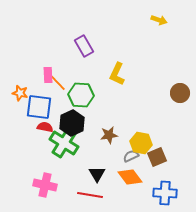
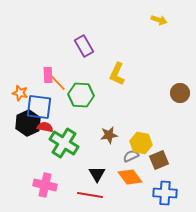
black hexagon: moved 44 px left
brown square: moved 2 px right, 3 px down
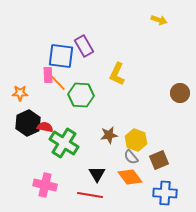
orange star: rotated 14 degrees counterclockwise
blue square: moved 22 px right, 51 px up
yellow hexagon: moved 5 px left, 3 px up; rotated 10 degrees clockwise
gray semicircle: moved 1 px down; rotated 105 degrees counterclockwise
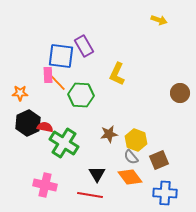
brown star: moved 1 px up
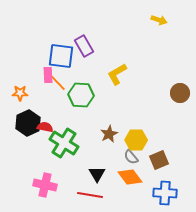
yellow L-shape: rotated 35 degrees clockwise
brown star: rotated 18 degrees counterclockwise
yellow hexagon: rotated 20 degrees counterclockwise
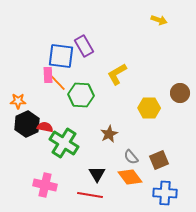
orange star: moved 2 px left, 8 px down
black hexagon: moved 1 px left, 1 px down
yellow hexagon: moved 13 px right, 32 px up
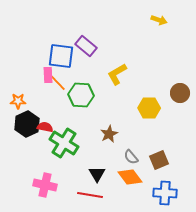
purple rectangle: moved 2 px right; rotated 20 degrees counterclockwise
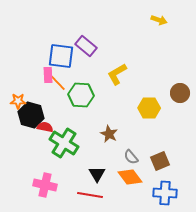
black hexagon: moved 4 px right, 9 px up; rotated 20 degrees counterclockwise
brown star: rotated 18 degrees counterclockwise
brown square: moved 1 px right, 1 px down
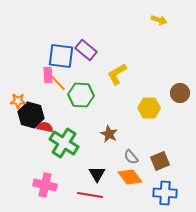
purple rectangle: moved 4 px down
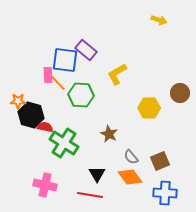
blue square: moved 4 px right, 4 px down
